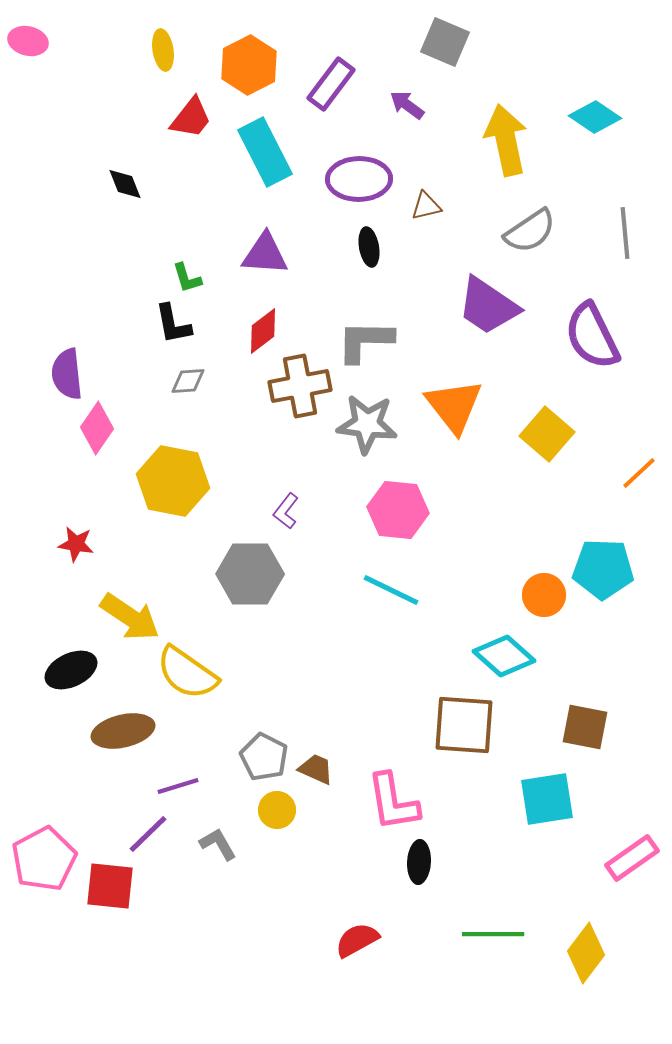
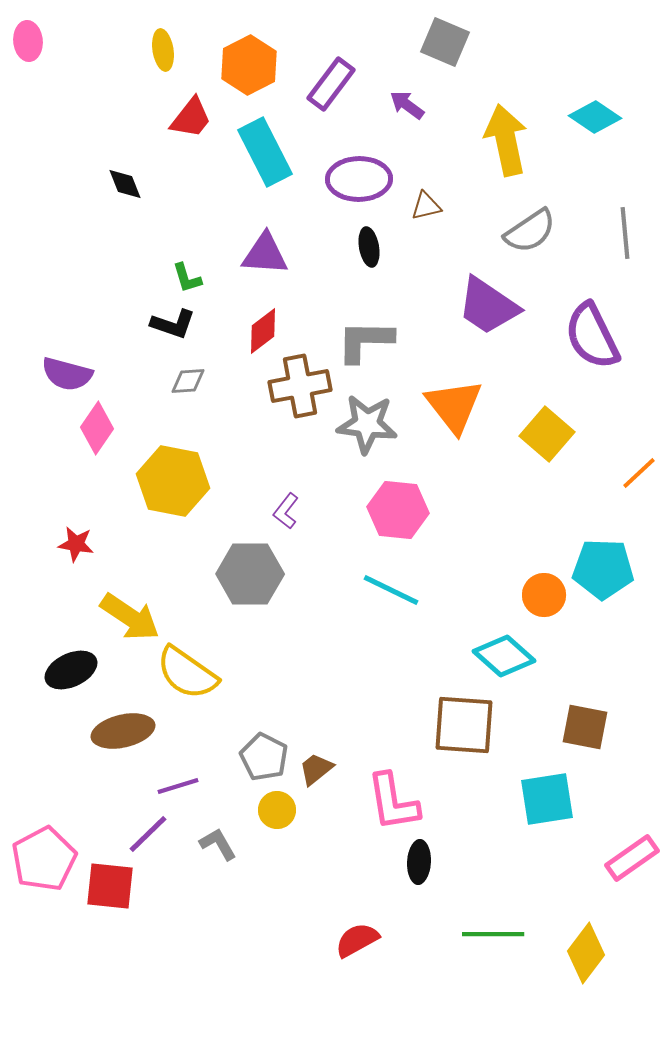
pink ellipse at (28, 41): rotated 72 degrees clockwise
black L-shape at (173, 324): rotated 60 degrees counterclockwise
purple semicircle at (67, 374): rotated 69 degrees counterclockwise
brown trapezoid at (316, 769): rotated 63 degrees counterclockwise
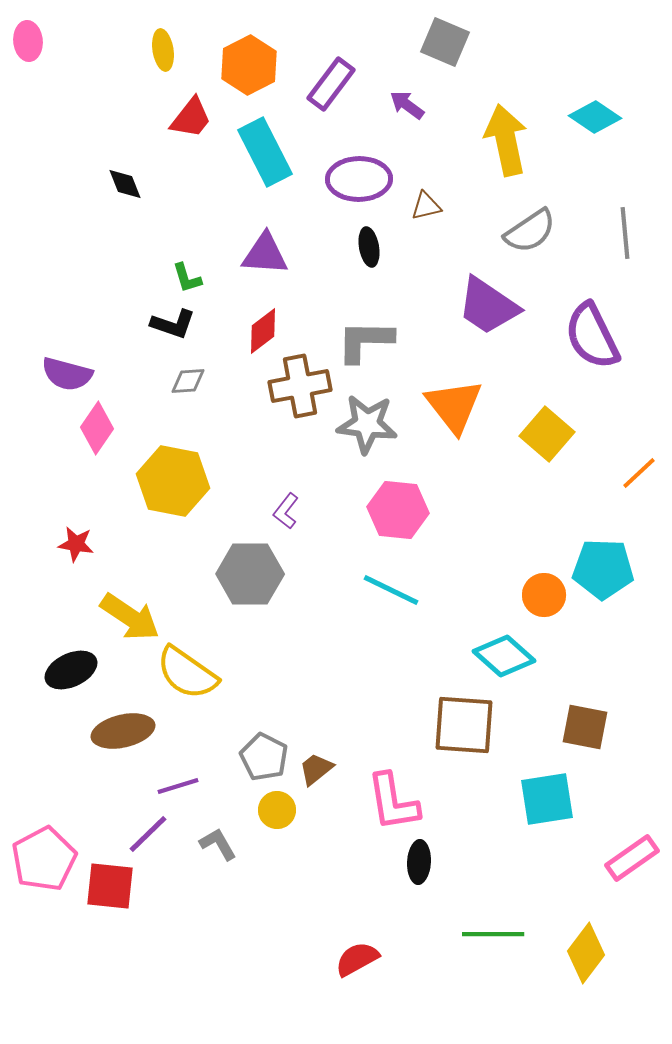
red semicircle at (357, 940): moved 19 px down
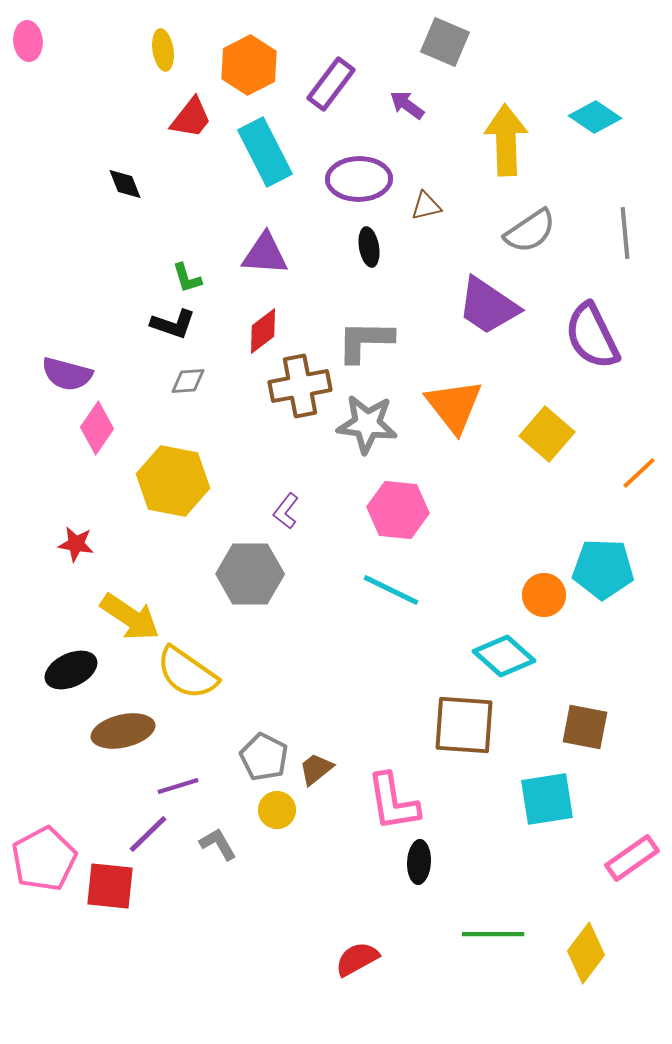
yellow arrow at (506, 140): rotated 10 degrees clockwise
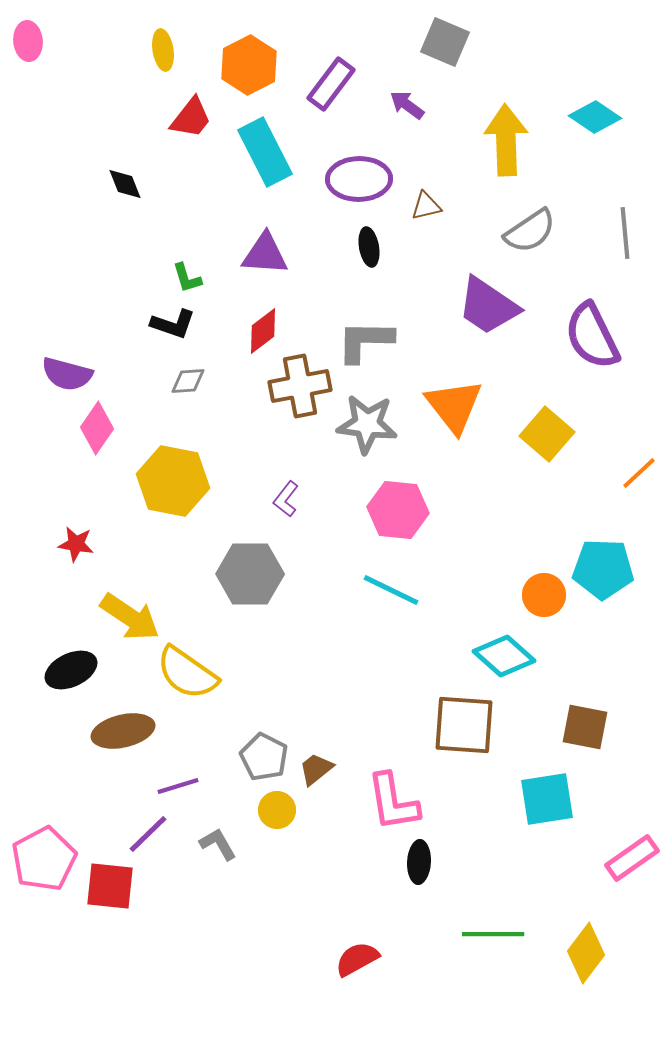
purple L-shape at (286, 511): moved 12 px up
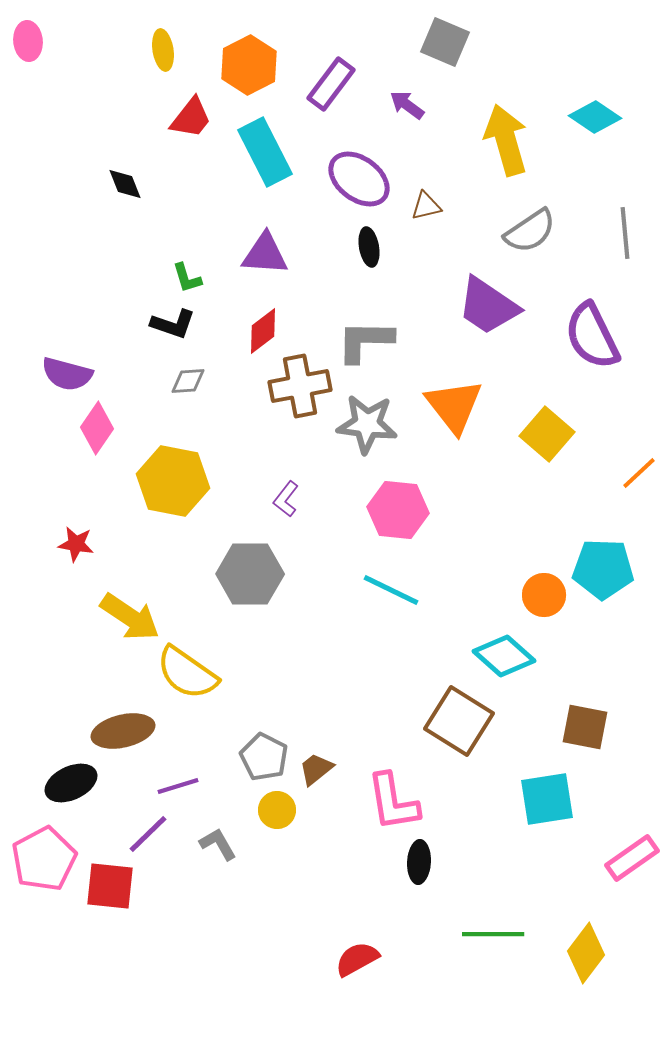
yellow arrow at (506, 140): rotated 14 degrees counterclockwise
purple ellipse at (359, 179): rotated 38 degrees clockwise
black ellipse at (71, 670): moved 113 px down
brown square at (464, 725): moved 5 px left, 4 px up; rotated 28 degrees clockwise
